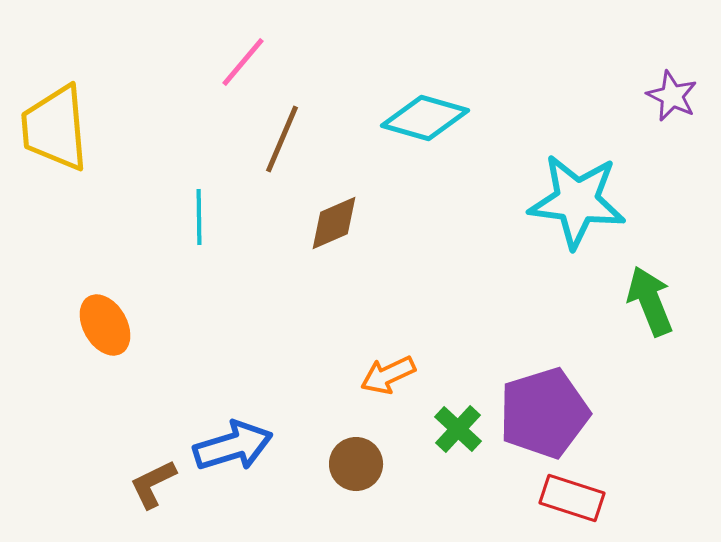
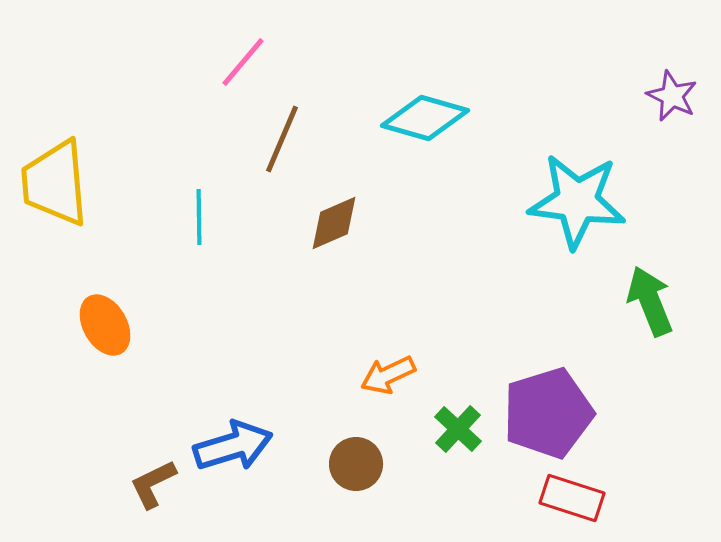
yellow trapezoid: moved 55 px down
purple pentagon: moved 4 px right
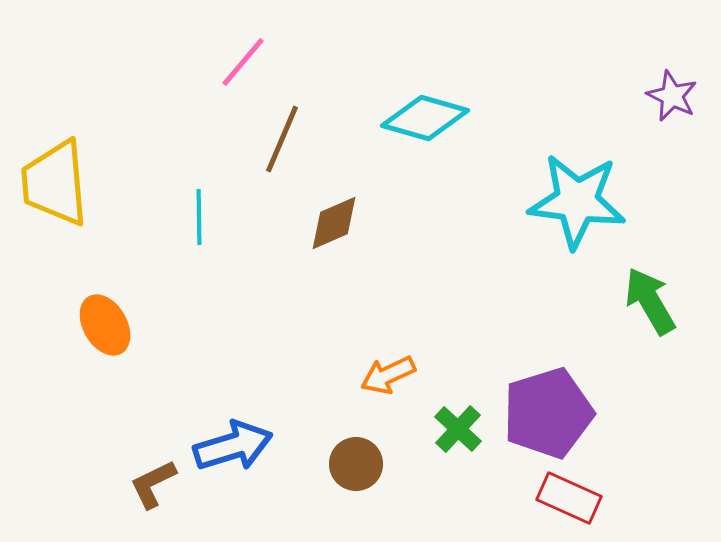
green arrow: rotated 8 degrees counterclockwise
red rectangle: moved 3 px left; rotated 6 degrees clockwise
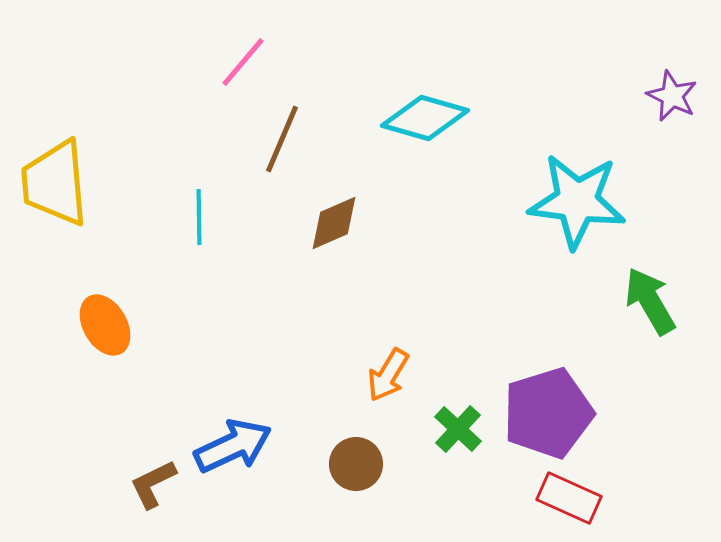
orange arrow: rotated 34 degrees counterclockwise
blue arrow: rotated 8 degrees counterclockwise
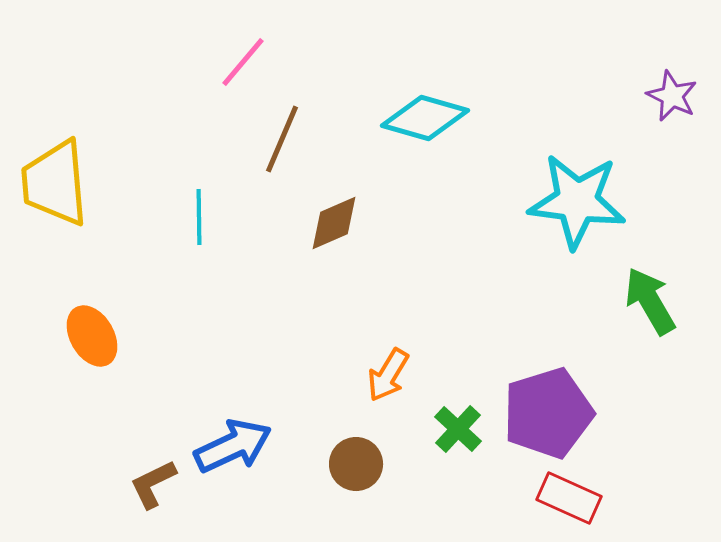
orange ellipse: moved 13 px left, 11 px down
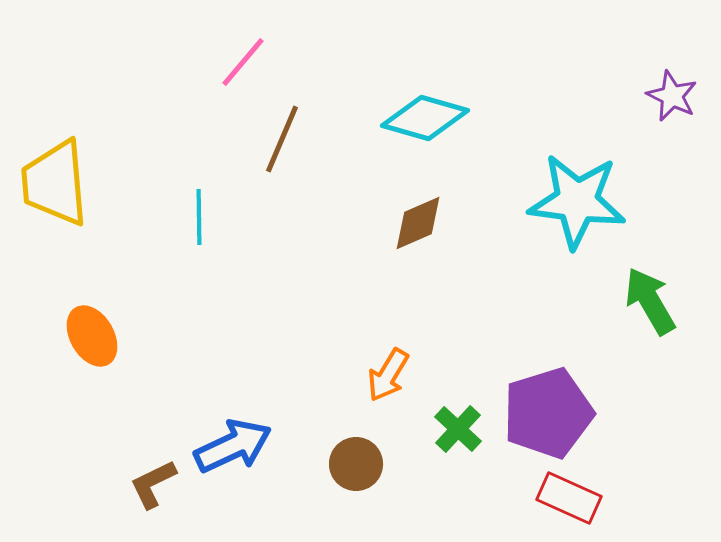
brown diamond: moved 84 px right
